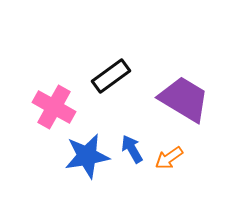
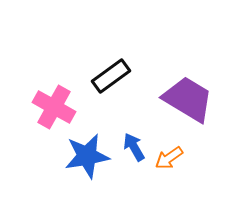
purple trapezoid: moved 4 px right
blue arrow: moved 2 px right, 2 px up
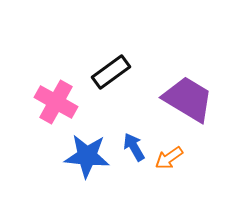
black rectangle: moved 4 px up
pink cross: moved 2 px right, 5 px up
blue star: rotated 15 degrees clockwise
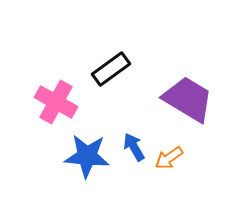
black rectangle: moved 3 px up
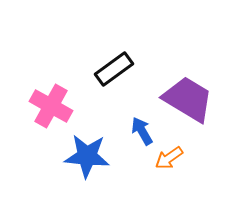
black rectangle: moved 3 px right
pink cross: moved 5 px left, 4 px down
blue arrow: moved 8 px right, 16 px up
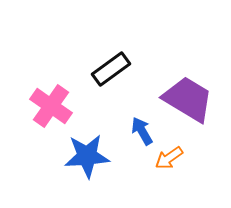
black rectangle: moved 3 px left
pink cross: rotated 6 degrees clockwise
blue star: rotated 9 degrees counterclockwise
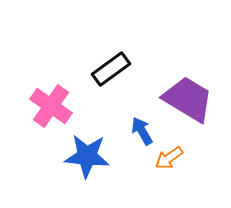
blue star: rotated 9 degrees clockwise
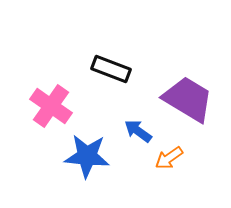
black rectangle: rotated 57 degrees clockwise
blue arrow: moved 4 px left; rotated 24 degrees counterclockwise
